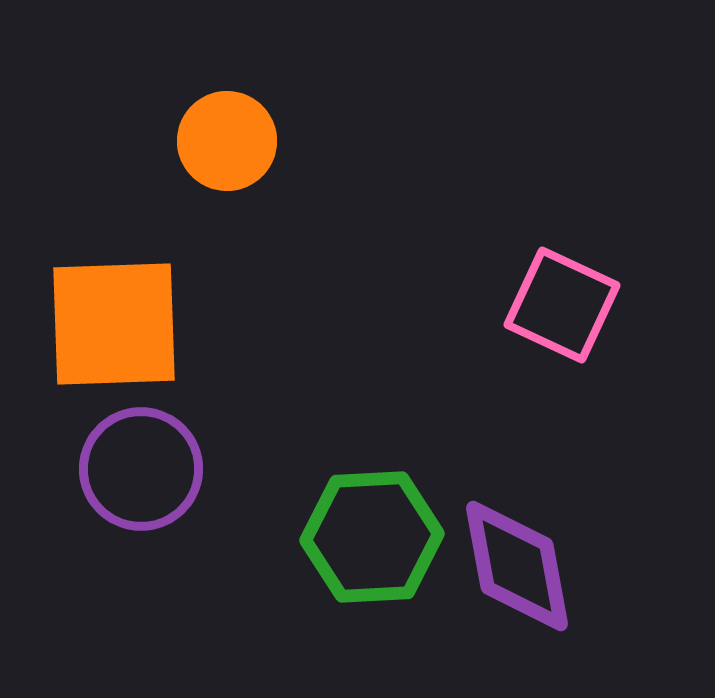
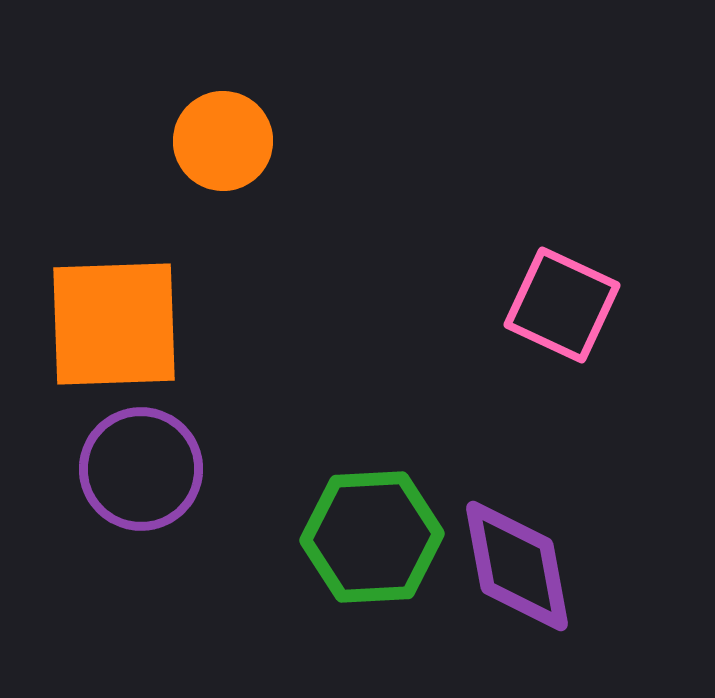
orange circle: moved 4 px left
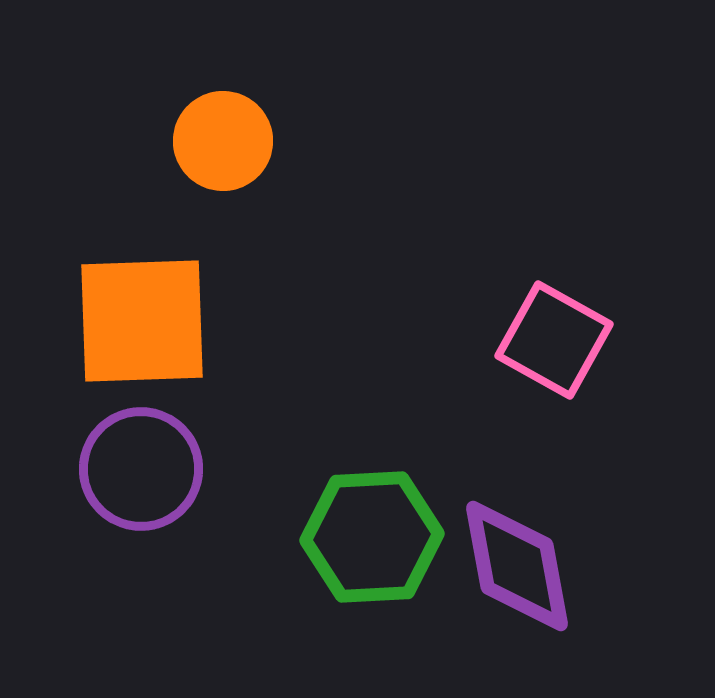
pink square: moved 8 px left, 35 px down; rotated 4 degrees clockwise
orange square: moved 28 px right, 3 px up
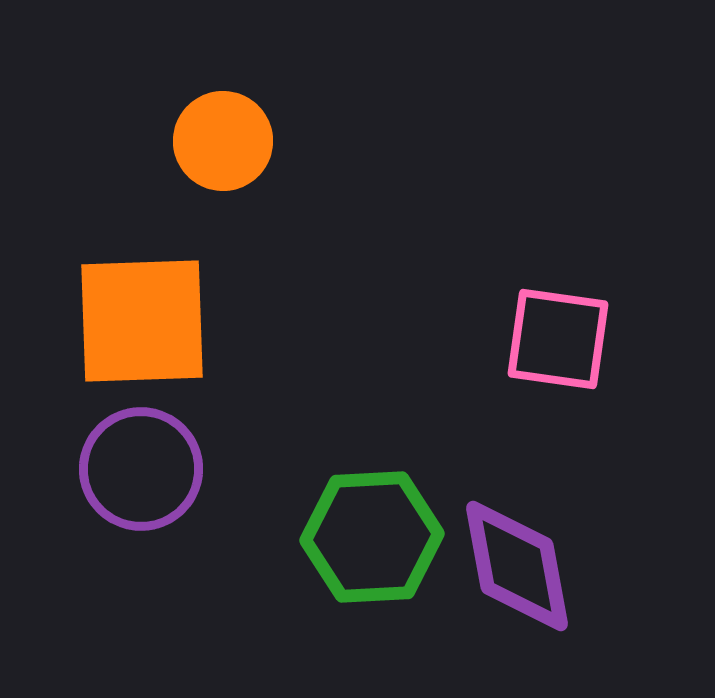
pink square: moved 4 px right, 1 px up; rotated 21 degrees counterclockwise
